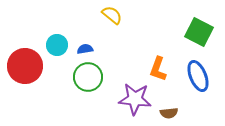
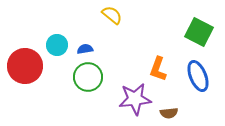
purple star: rotated 12 degrees counterclockwise
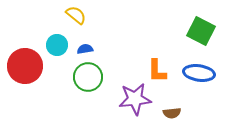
yellow semicircle: moved 36 px left
green square: moved 2 px right, 1 px up
orange L-shape: moved 1 px left, 2 px down; rotated 20 degrees counterclockwise
blue ellipse: moved 1 px right, 3 px up; rotated 60 degrees counterclockwise
brown semicircle: moved 3 px right
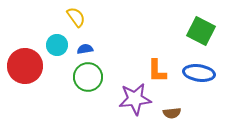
yellow semicircle: moved 2 px down; rotated 15 degrees clockwise
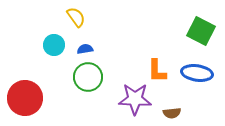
cyan circle: moved 3 px left
red circle: moved 32 px down
blue ellipse: moved 2 px left
purple star: rotated 8 degrees clockwise
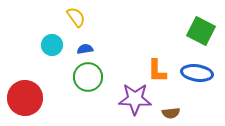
cyan circle: moved 2 px left
brown semicircle: moved 1 px left
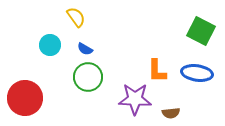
cyan circle: moved 2 px left
blue semicircle: rotated 140 degrees counterclockwise
